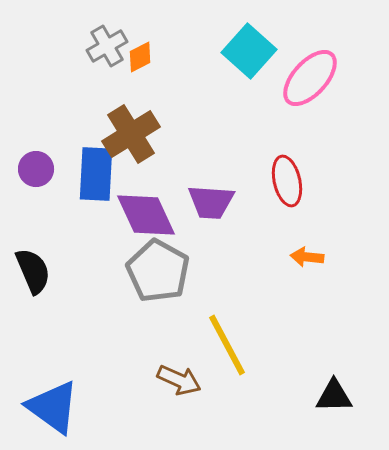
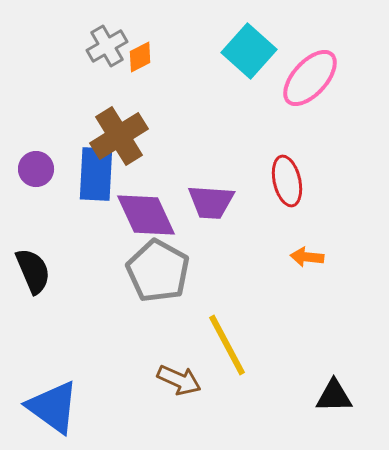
brown cross: moved 12 px left, 2 px down
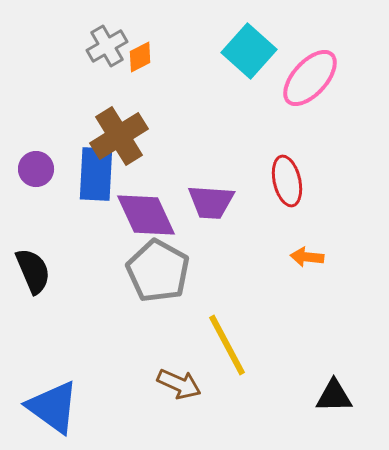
brown arrow: moved 4 px down
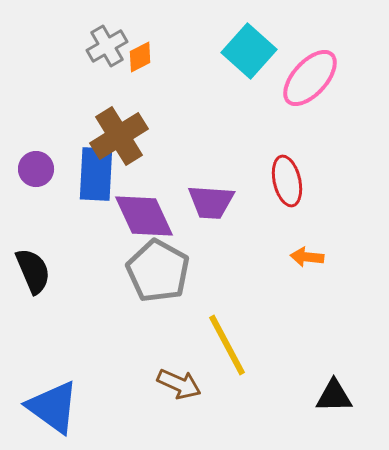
purple diamond: moved 2 px left, 1 px down
